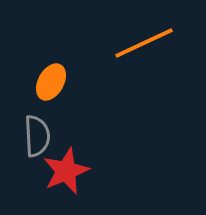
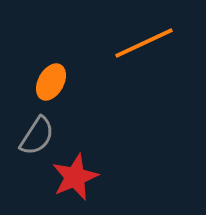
gray semicircle: rotated 36 degrees clockwise
red star: moved 9 px right, 6 px down
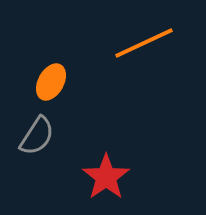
red star: moved 31 px right; rotated 12 degrees counterclockwise
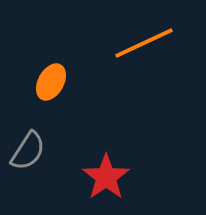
gray semicircle: moved 9 px left, 15 px down
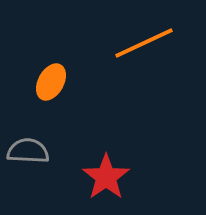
gray semicircle: rotated 120 degrees counterclockwise
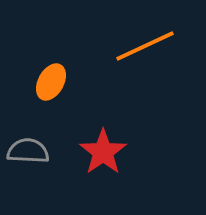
orange line: moved 1 px right, 3 px down
red star: moved 3 px left, 25 px up
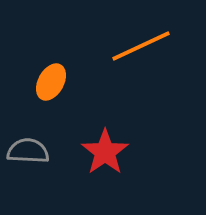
orange line: moved 4 px left
red star: moved 2 px right
